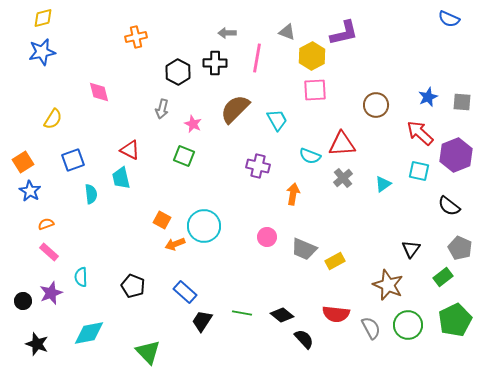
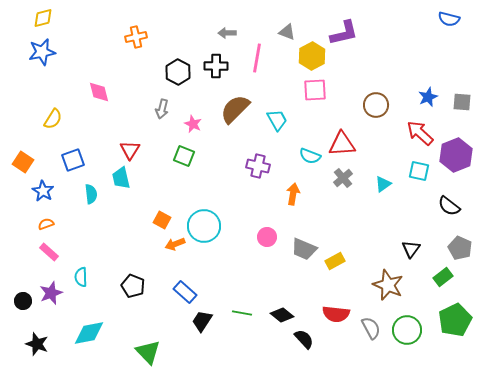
blue semicircle at (449, 19): rotated 10 degrees counterclockwise
black cross at (215, 63): moved 1 px right, 3 px down
red triangle at (130, 150): rotated 35 degrees clockwise
orange square at (23, 162): rotated 25 degrees counterclockwise
blue star at (30, 191): moved 13 px right
green circle at (408, 325): moved 1 px left, 5 px down
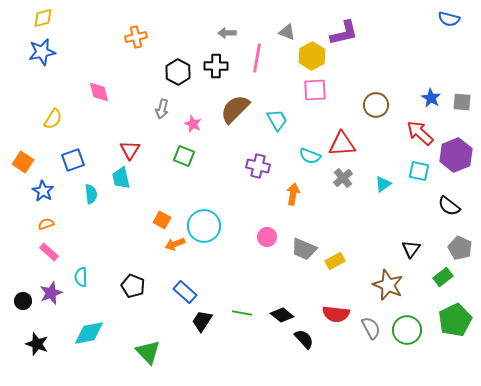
blue star at (428, 97): moved 3 px right, 1 px down; rotated 18 degrees counterclockwise
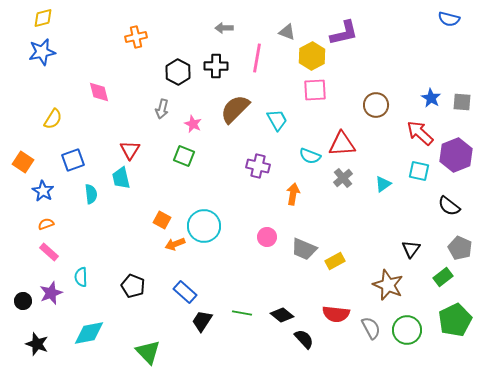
gray arrow at (227, 33): moved 3 px left, 5 px up
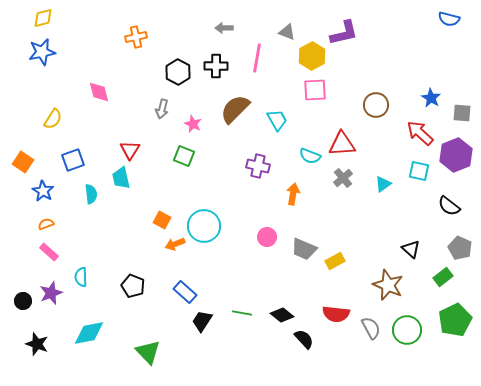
gray square at (462, 102): moved 11 px down
black triangle at (411, 249): rotated 24 degrees counterclockwise
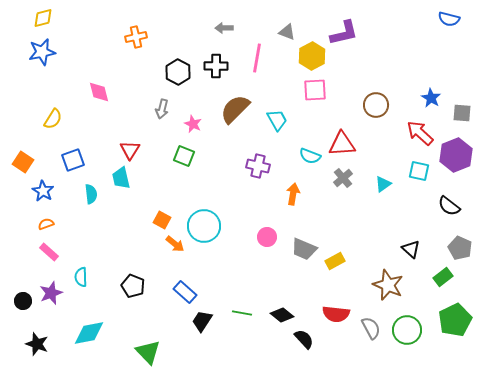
orange arrow at (175, 244): rotated 120 degrees counterclockwise
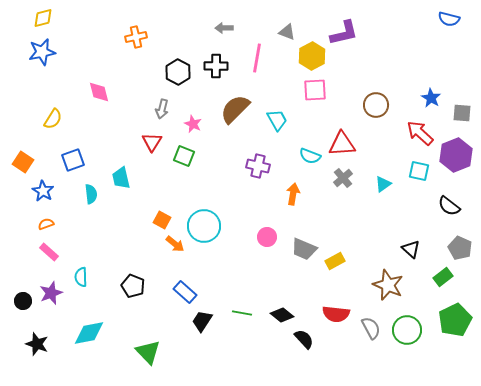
red triangle at (130, 150): moved 22 px right, 8 px up
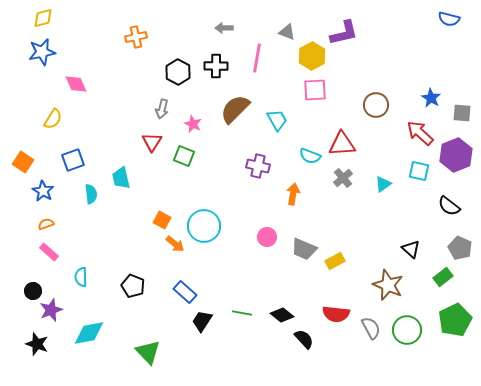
pink diamond at (99, 92): moved 23 px left, 8 px up; rotated 10 degrees counterclockwise
purple star at (51, 293): moved 17 px down
black circle at (23, 301): moved 10 px right, 10 px up
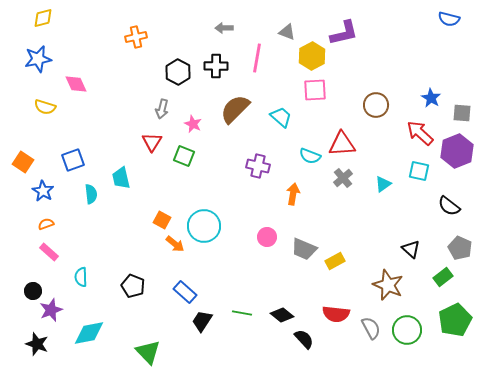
blue star at (42, 52): moved 4 px left, 7 px down
yellow semicircle at (53, 119): moved 8 px left, 12 px up; rotated 75 degrees clockwise
cyan trapezoid at (277, 120): moved 4 px right, 3 px up; rotated 20 degrees counterclockwise
purple hexagon at (456, 155): moved 1 px right, 4 px up
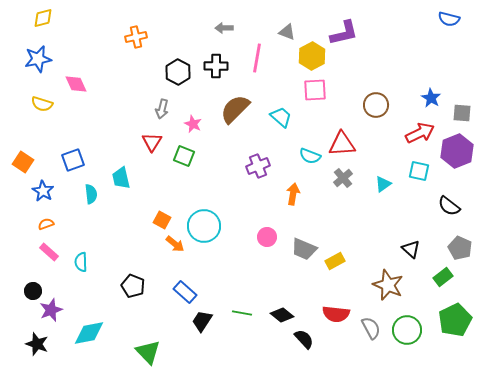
yellow semicircle at (45, 107): moved 3 px left, 3 px up
red arrow at (420, 133): rotated 112 degrees clockwise
purple cross at (258, 166): rotated 35 degrees counterclockwise
cyan semicircle at (81, 277): moved 15 px up
